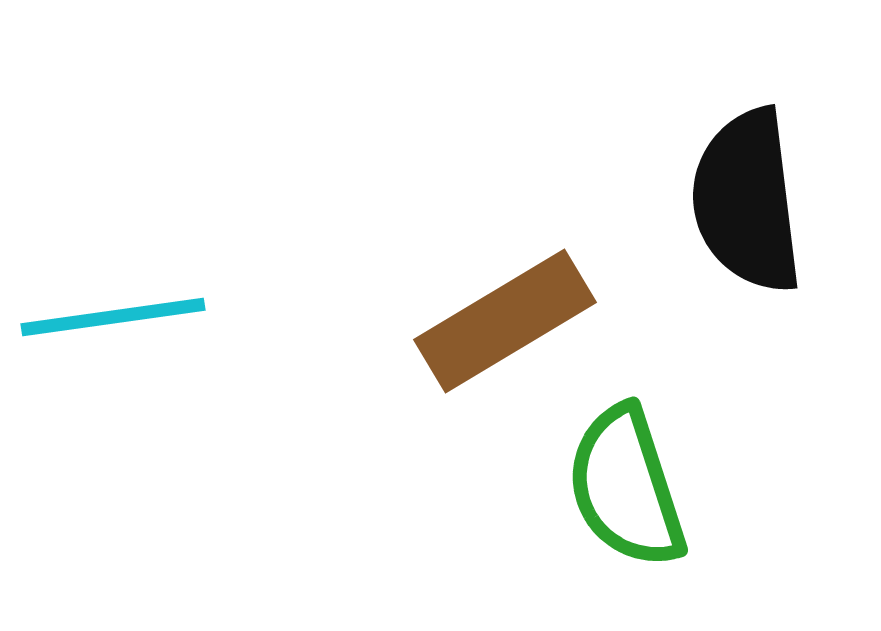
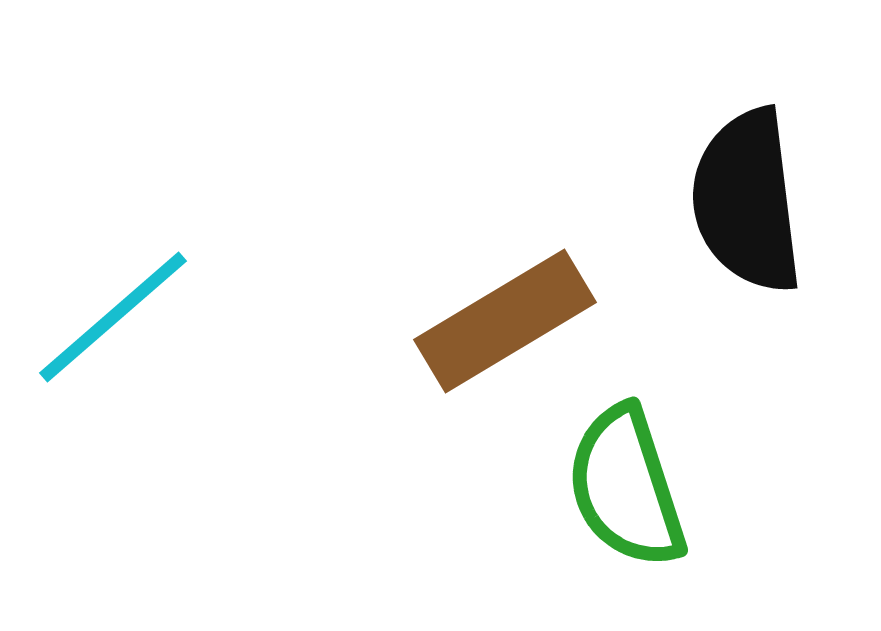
cyan line: rotated 33 degrees counterclockwise
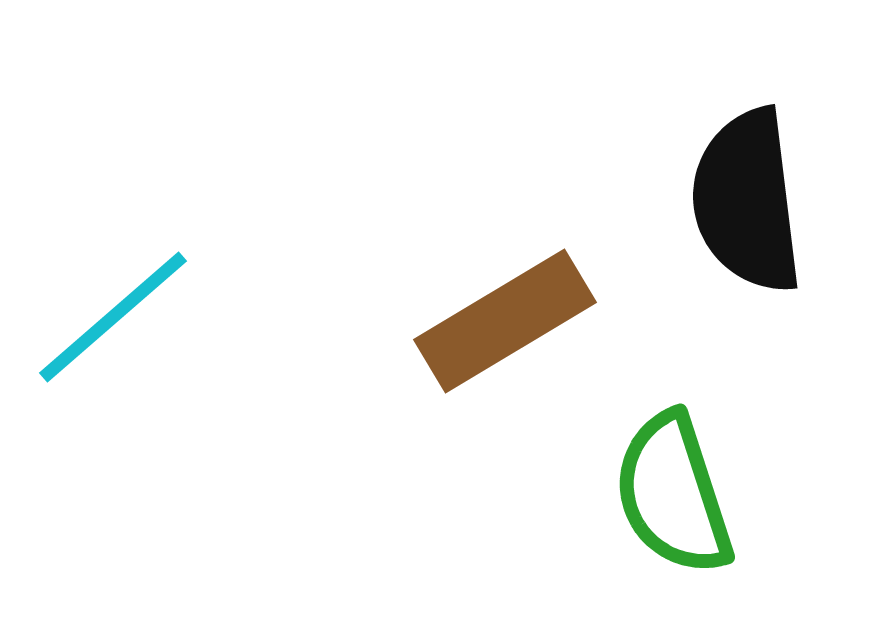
green semicircle: moved 47 px right, 7 px down
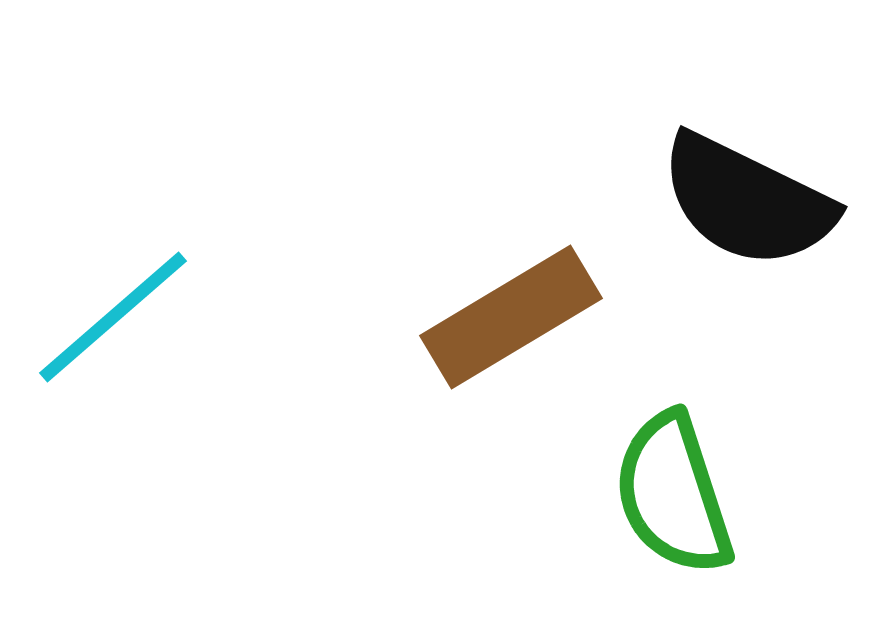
black semicircle: rotated 57 degrees counterclockwise
brown rectangle: moved 6 px right, 4 px up
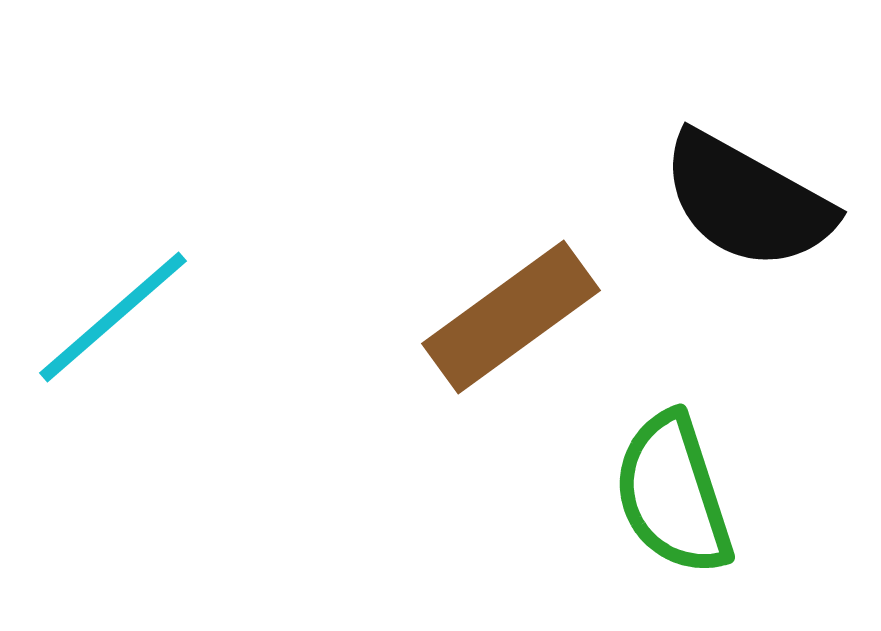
black semicircle: rotated 3 degrees clockwise
brown rectangle: rotated 5 degrees counterclockwise
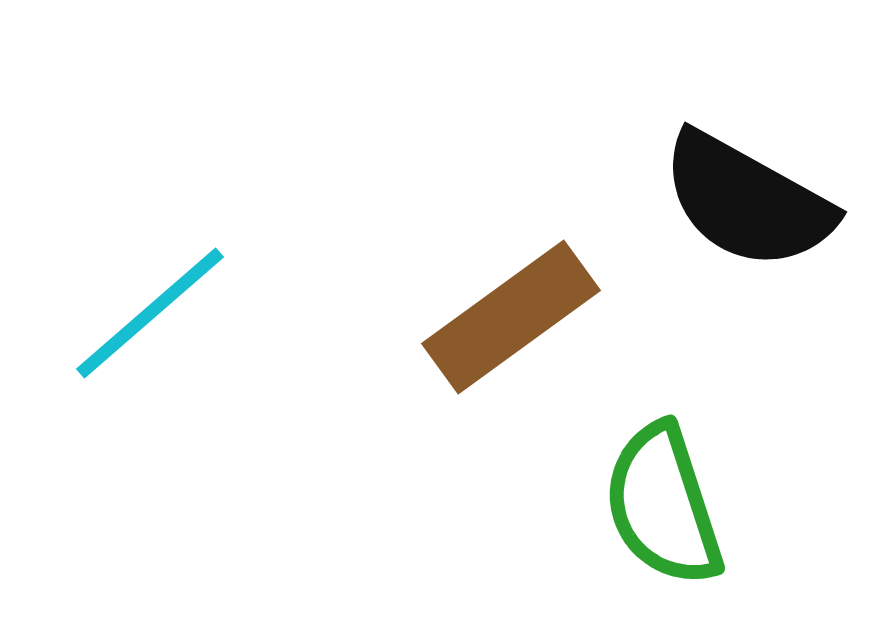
cyan line: moved 37 px right, 4 px up
green semicircle: moved 10 px left, 11 px down
